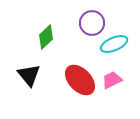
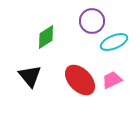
purple circle: moved 2 px up
green diamond: rotated 10 degrees clockwise
cyan ellipse: moved 2 px up
black triangle: moved 1 px right, 1 px down
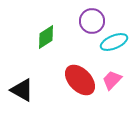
black triangle: moved 8 px left, 14 px down; rotated 20 degrees counterclockwise
pink trapezoid: rotated 20 degrees counterclockwise
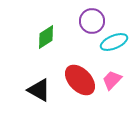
black triangle: moved 17 px right
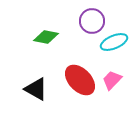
green diamond: rotated 45 degrees clockwise
black triangle: moved 3 px left, 1 px up
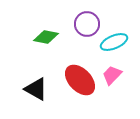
purple circle: moved 5 px left, 3 px down
pink trapezoid: moved 5 px up
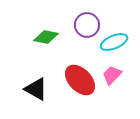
purple circle: moved 1 px down
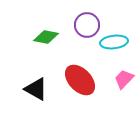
cyan ellipse: rotated 16 degrees clockwise
pink trapezoid: moved 12 px right, 4 px down
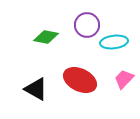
red ellipse: rotated 20 degrees counterclockwise
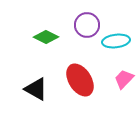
green diamond: rotated 15 degrees clockwise
cyan ellipse: moved 2 px right, 1 px up
red ellipse: rotated 32 degrees clockwise
